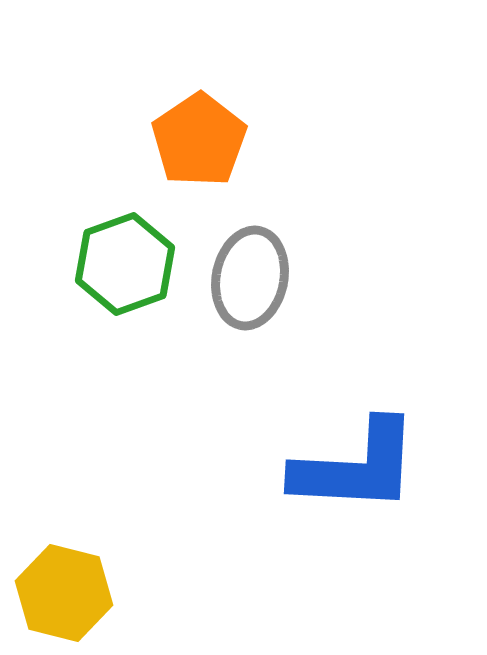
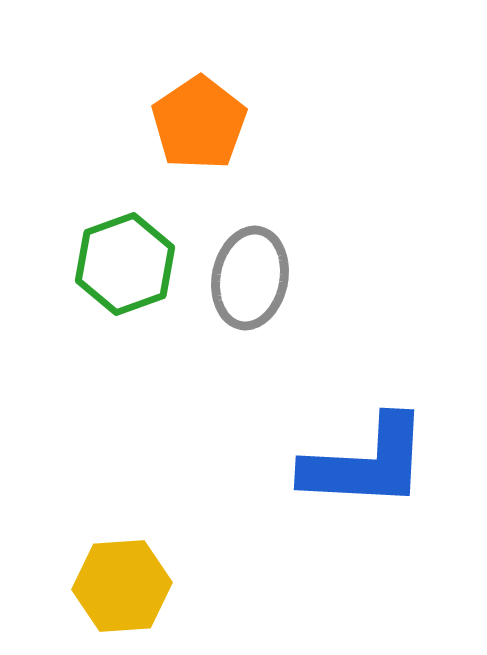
orange pentagon: moved 17 px up
blue L-shape: moved 10 px right, 4 px up
yellow hexagon: moved 58 px right, 7 px up; rotated 18 degrees counterclockwise
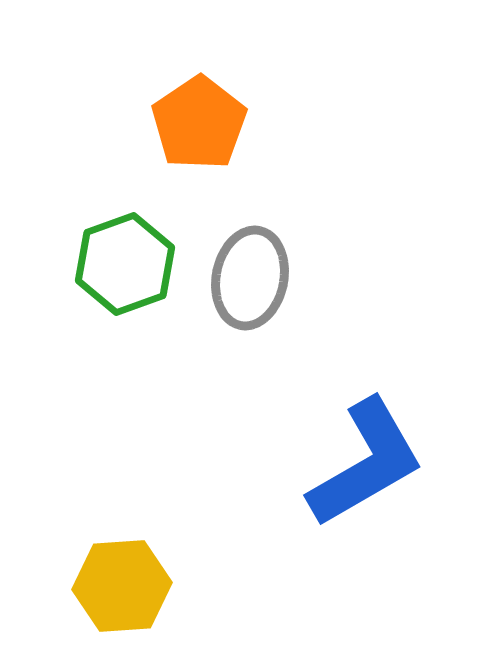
blue L-shape: rotated 33 degrees counterclockwise
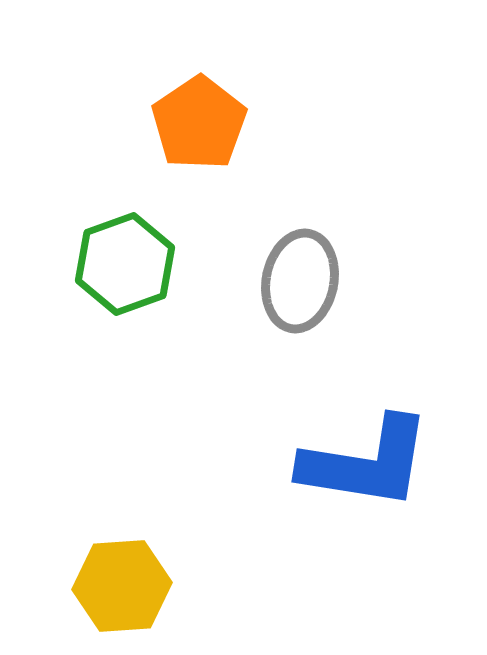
gray ellipse: moved 50 px right, 3 px down
blue L-shape: rotated 39 degrees clockwise
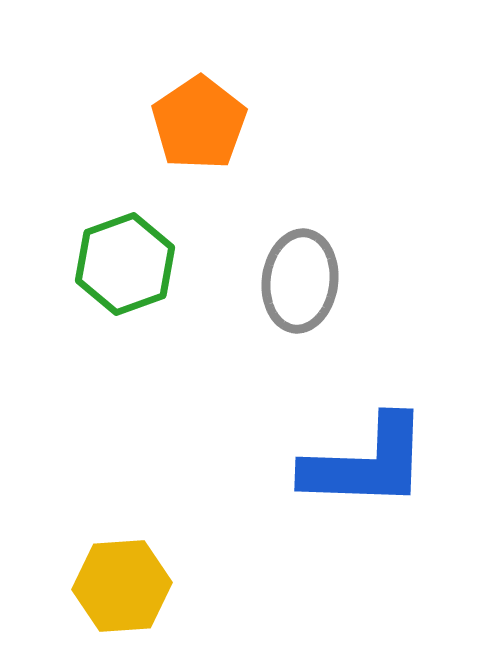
gray ellipse: rotated 4 degrees counterclockwise
blue L-shape: rotated 7 degrees counterclockwise
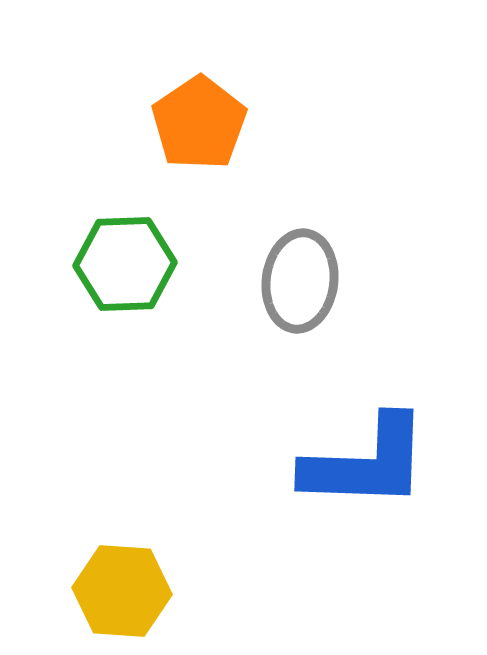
green hexagon: rotated 18 degrees clockwise
yellow hexagon: moved 5 px down; rotated 8 degrees clockwise
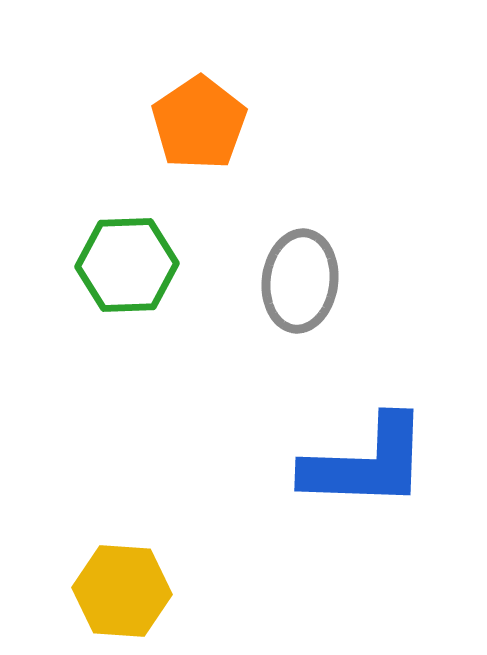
green hexagon: moved 2 px right, 1 px down
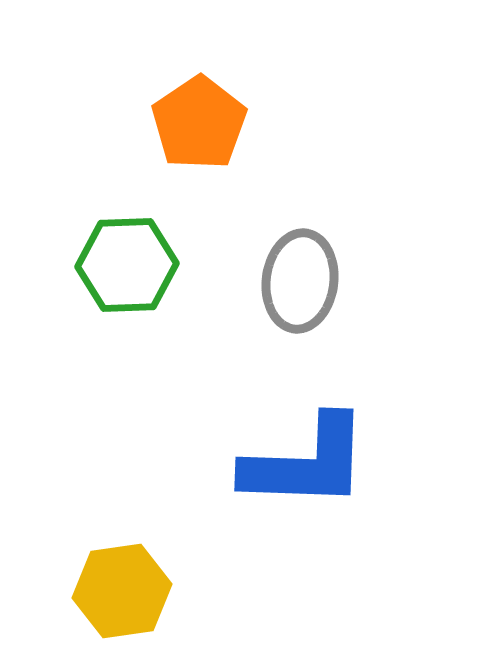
blue L-shape: moved 60 px left
yellow hexagon: rotated 12 degrees counterclockwise
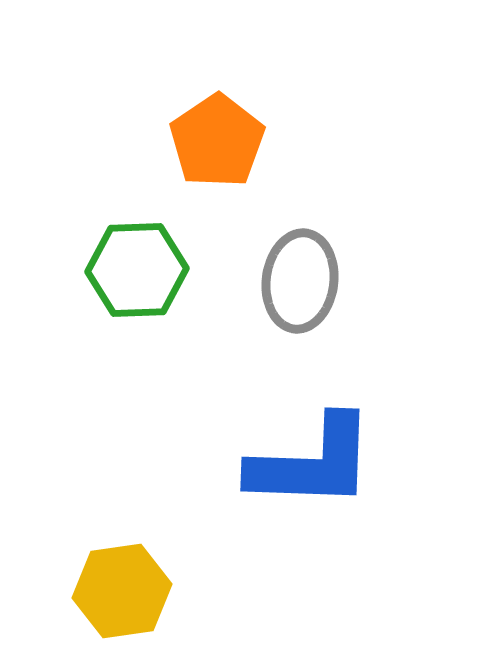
orange pentagon: moved 18 px right, 18 px down
green hexagon: moved 10 px right, 5 px down
blue L-shape: moved 6 px right
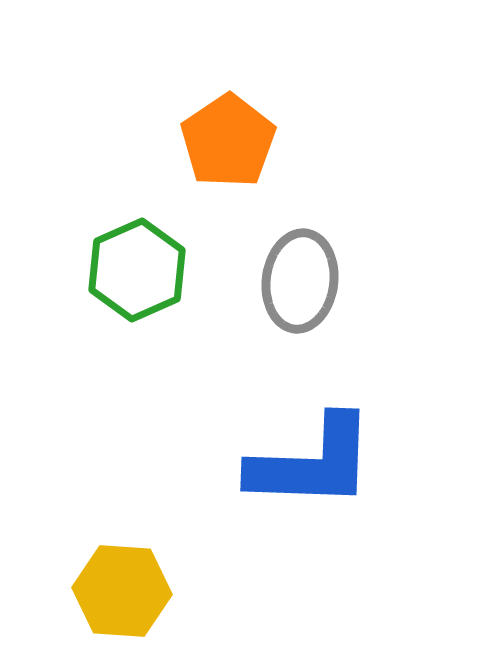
orange pentagon: moved 11 px right
green hexagon: rotated 22 degrees counterclockwise
yellow hexagon: rotated 12 degrees clockwise
